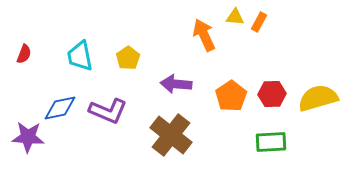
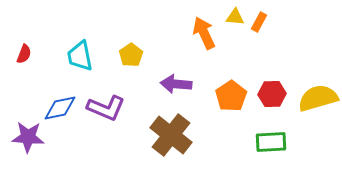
orange arrow: moved 2 px up
yellow pentagon: moved 3 px right, 3 px up
purple L-shape: moved 2 px left, 3 px up
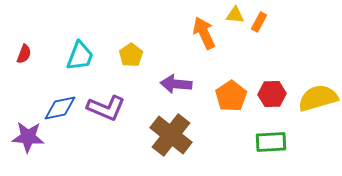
yellow triangle: moved 2 px up
cyan trapezoid: rotated 148 degrees counterclockwise
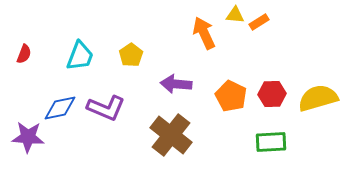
orange rectangle: rotated 30 degrees clockwise
orange pentagon: rotated 12 degrees counterclockwise
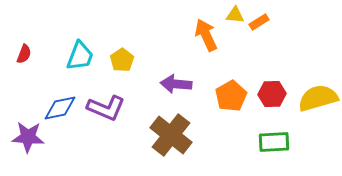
orange arrow: moved 2 px right, 2 px down
yellow pentagon: moved 9 px left, 5 px down
orange pentagon: rotated 16 degrees clockwise
green rectangle: moved 3 px right
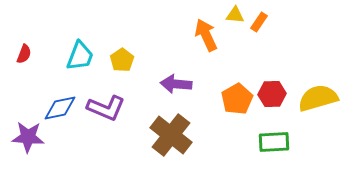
orange rectangle: rotated 24 degrees counterclockwise
orange pentagon: moved 6 px right, 3 px down
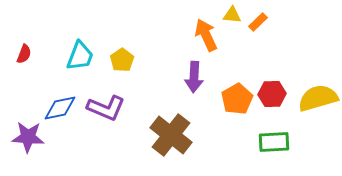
yellow triangle: moved 3 px left
orange rectangle: moved 1 px left; rotated 12 degrees clockwise
purple arrow: moved 18 px right, 7 px up; rotated 92 degrees counterclockwise
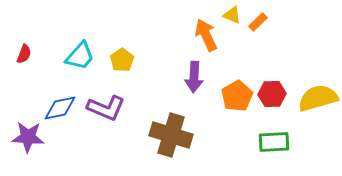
yellow triangle: rotated 18 degrees clockwise
cyan trapezoid: rotated 20 degrees clockwise
orange pentagon: moved 3 px up
brown cross: rotated 21 degrees counterclockwise
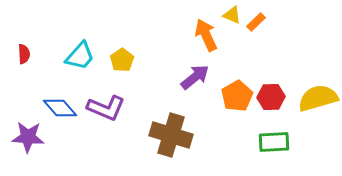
orange rectangle: moved 2 px left
red semicircle: rotated 24 degrees counterclockwise
purple arrow: moved 1 px right; rotated 132 degrees counterclockwise
red hexagon: moved 1 px left, 3 px down
blue diamond: rotated 60 degrees clockwise
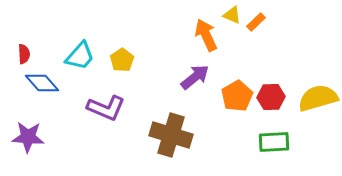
blue diamond: moved 18 px left, 25 px up
